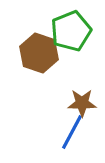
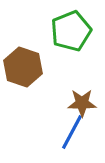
brown hexagon: moved 16 px left, 14 px down
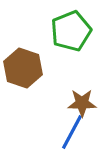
brown hexagon: moved 1 px down
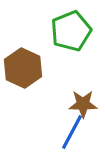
brown hexagon: rotated 6 degrees clockwise
brown star: moved 1 px right, 1 px down
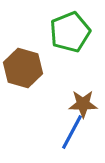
green pentagon: moved 1 px left, 1 px down
brown hexagon: rotated 9 degrees counterclockwise
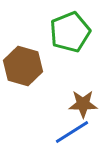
brown hexagon: moved 2 px up
blue line: rotated 30 degrees clockwise
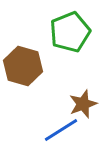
brown star: rotated 20 degrees counterclockwise
blue line: moved 11 px left, 2 px up
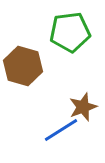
green pentagon: rotated 15 degrees clockwise
brown star: moved 3 px down
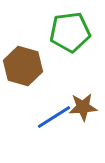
brown star: rotated 16 degrees clockwise
blue line: moved 7 px left, 13 px up
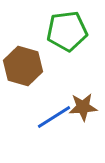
green pentagon: moved 3 px left, 1 px up
